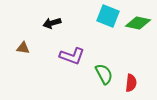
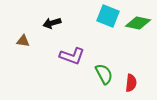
brown triangle: moved 7 px up
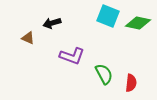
brown triangle: moved 5 px right, 3 px up; rotated 16 degrees clockwise
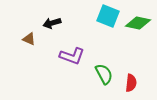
brown triangle: moved 1 px right, 1 px down
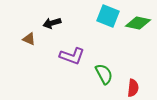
red semicircle: moved 2 px right, 5 px down
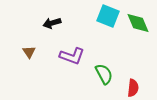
green diamond: rotated 55 degrees clockwise
brown triangle: moved 13 px down; rotated 32 degrees clockwise
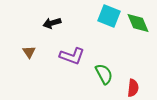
cyan square: moved 1 px right
